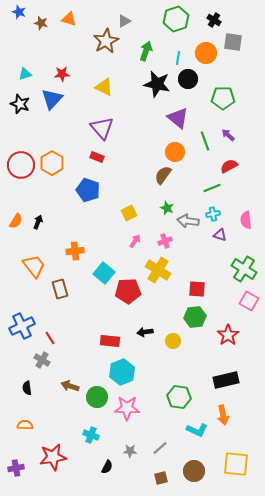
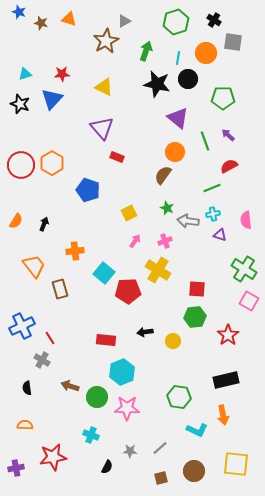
green hexagon at (176, 19): moved 3 px down
red rectangle at (97, 157): moved 20 px right
black arrow at (38, 222): moved 6 px right, 2 px down
red rectangle at (110, 341): moved 4 px left, 1 px up
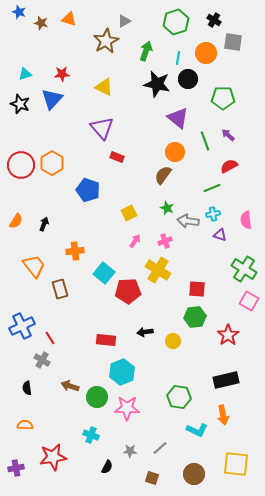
brown circle at (194, 471): moved 3 px down
brown square at (161, 478): moved 9 px left; rotated 32 degrees clockwise
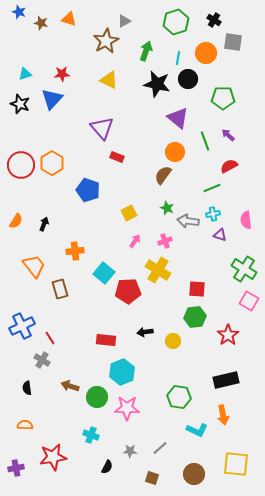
yellow triangle at (104, 87): moved 5 px right, 7 px up
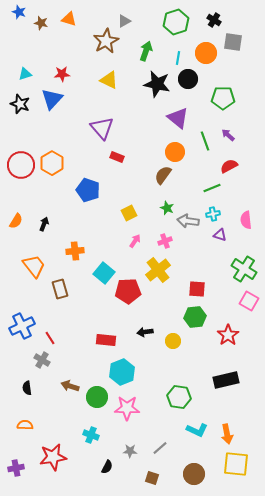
yellow cross at (158, 270): rotated 20 degrees clockwise
orange arrow at (223, 415): moved 4 px right, 19 px down
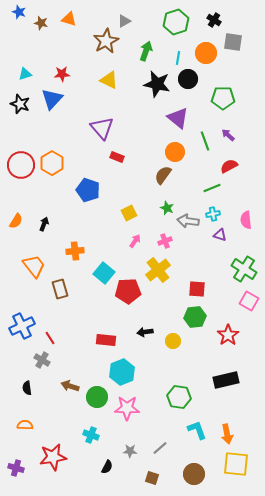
cyan L-shape at (197, 430): rotated 135 degrees counterclockwise
purple cross at (16, 468): rotated 28 degrees clockwise
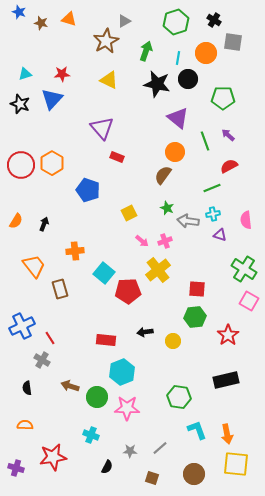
pink arrow at (135, 241): moved 7 px right; rotated 96 degrees clockwise
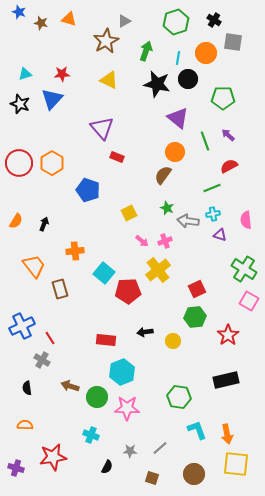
red circle at (21, 165): moved 2 px left, 2 px up
red square at (197, 289): rotated 30 degrees counterclockwise
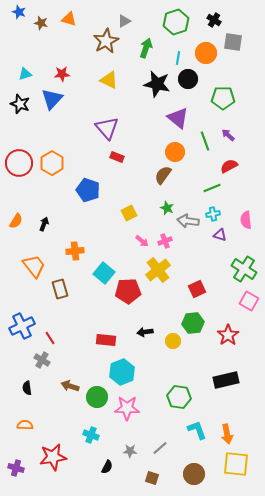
green arrow at (146, 51): moved 3 px up
purple triangle at (102, 128): moved 5 px right
green hexagon at (195, 317): moved 2 px left, 6 px down
